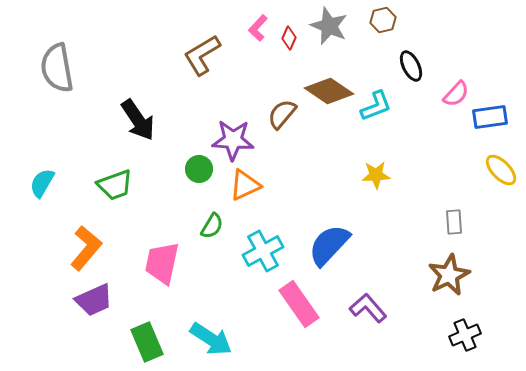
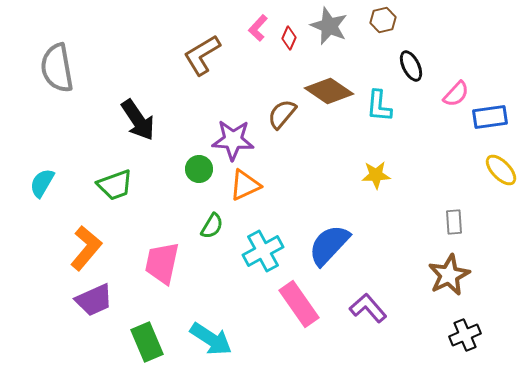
cyan L-shape: moved 3 px right; rotated 116 degrees clockwise
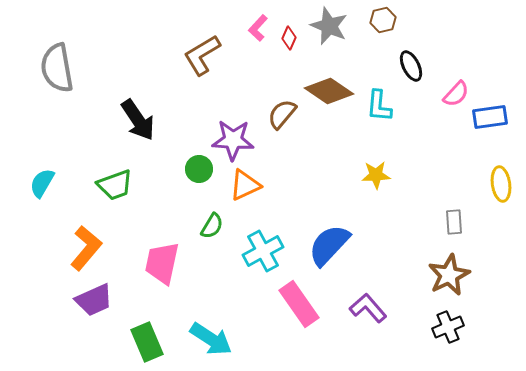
yellow ellipse: moved 14 px down; rotated 36 degrees clockwise
black cross: moved 17 px left, 8 px up
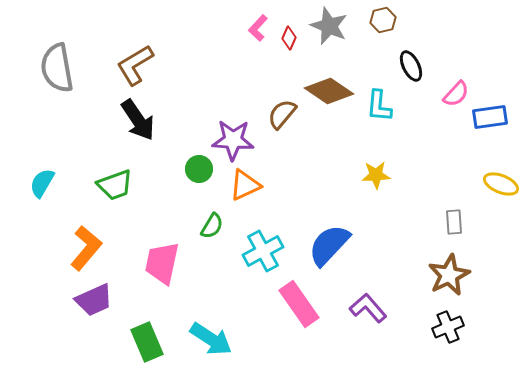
brown L-shape: moved 67 px left, 10 px down
yellow ellipse: rotated 60 degrees counterclockwise
